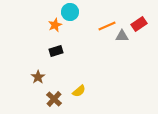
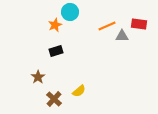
red rectangle: rotated 42 degrees clockwise
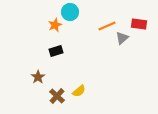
gray triangle: moved 2 px down; rotated 40 degrees counterclockwise
brown cross: moved 3 px right, 3 px up
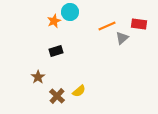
orange star: moved 1 px left, 4 px up
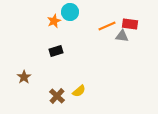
red rectangle: moved 9 px left
gray triangle: moved 2 px up; rotated 48 degrees clockwise
brown star: moved 14 px left
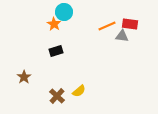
cyan circle: moved 6 px left
orange star: moved 3 px down; rotated 16 degrees counterclockwise
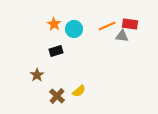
cyan circle: moved 10 px right, 17 px down
brown star: moved 13 px right, 2 px up
